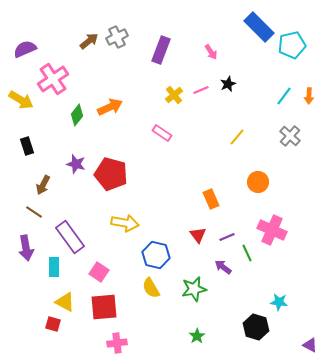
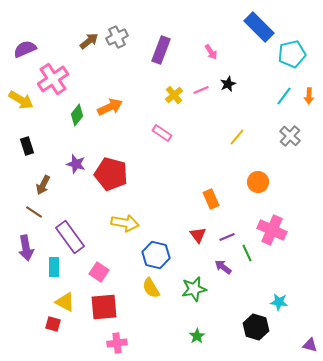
cyan pentagon at (292, 45): moved 9 px down
purple triangle at (310, 345): rotated 14 degrees counterclockwise
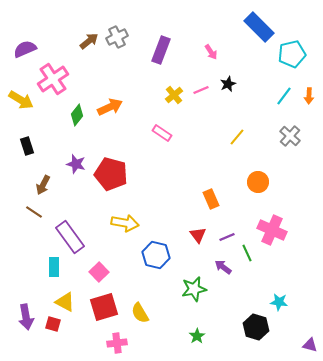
purple arrow at (26, 248): moved 69 px down
pink square at (99, 272): rotated 12 degrees clockwise
yellow semicircle at (151, 288): moved 11 px left, 25 px down
red square at (104, 307): rotated 12 degrees counterclockwise
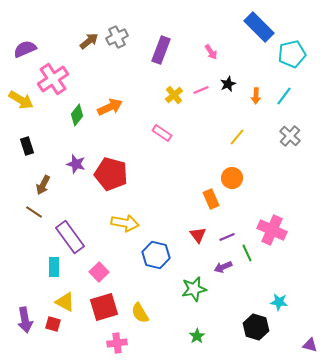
orange arrow at (309, 96): moved 53 px left
orange circle at (258, 182): moved 26 px left, 4 px up
purple arrow at (223, 267): rotated 60 degrees counterclockwise
purple arrow at (26, 317): moved 1 px left, 3 px down
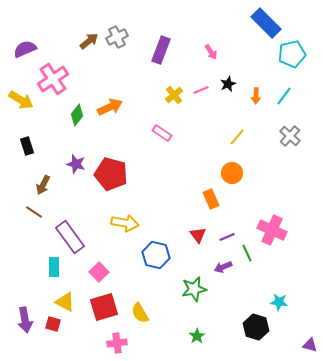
blue rectangle at (259, 27): moved 7 px right, 4 px up
orange circle at (232, 178): moved 5 px up
